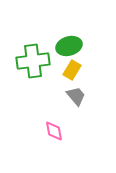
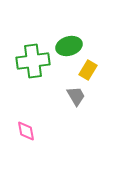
yellow rectangle: moved 16 px right
gray trapezoid: rotated 10 degrees clockwise
pink diamond: moved 28 px left
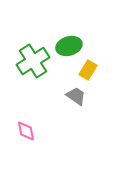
green cross: rotated 24 degrees counterclockwise
gray trapezoid: rotated 25 degrees counterclockwise
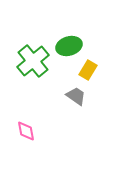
green cross: rotated 8 degrees counterclockwise
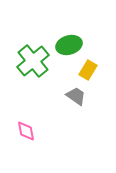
green ellipse: moved 1 px up
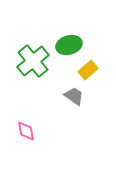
yellow rectangle: rotated 18 degrees clockwise
gray trapezoid: moved 2 px left
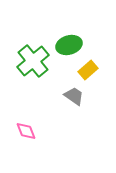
pink diamond: rotated 10 degrees counterclockwise
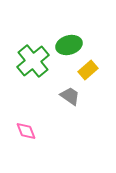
gray trapezoid: moved 4 px left
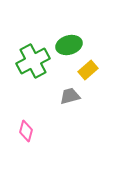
green cross: rotated 12 degrees clockwise
gray trapezoid: rotated 50 degrees counterclockwise
pink diamond: rotated 35 degrees clockwise
